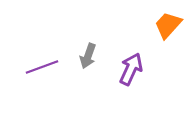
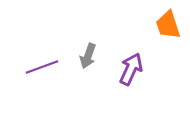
orange trapezoid: rotated 60 degrees counterclockwise
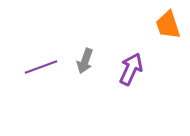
gray arrow: moved 3 px left, 5 px down
purple line: moved 1 px left
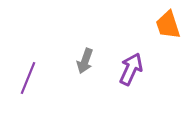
purple line: moved 13 px left, 11 px down; rotated 48 degrees counterclockwise
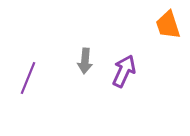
gray arrow: rotated 15 degrees counterclockwise
purple arrow: moved 7 px left, 2 px down
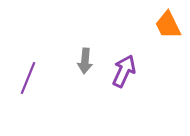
orange trapezoid: rotated 8 degrees counterclockwise
